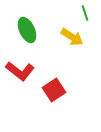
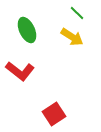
green line: moved 8 px left; rotated 28 degrees counterclockwise
red square: moved 24 px down
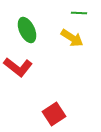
green line: moved 2 px right; rotated 42 degrees counterclockwise
yellow arrow: moved 1 px down
red L-shape: moved 2 px left, 4 px up
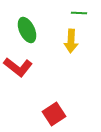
yellow arrow: moved 1 px left, 3 px down; rotated 60 degrees clockwise
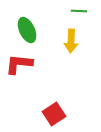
green line: moved 2 px up
red L-shape: moved 1 px right, 3 px up; rotated 148 degrees clockwise
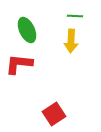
green line: moved 4 px left, 5 px down
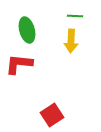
green ellipse: rotated 10 degrees clockwise
red square: moved 2 px left, 1 px down
